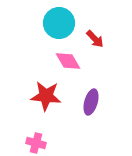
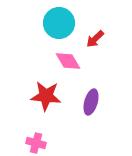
red arrow: rotated 90 degrees clockwise
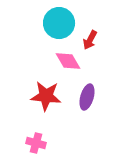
red arrow: moved 5 px left, 1 px down; rotated 18 degrees counterclockwise
purple ellipse: moved 4 px left, 5 px up
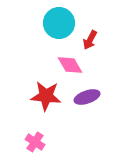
pink diamond: moved 2 px right, 4 px down
purple ellipse: rotated 55 degrees clockwise
pink cross: moved 1 px left, 1 px up; rotated 18 degrees clockwise
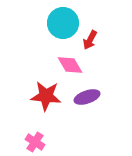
cyan circle: moved 4 px right
